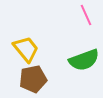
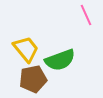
green semicircle: moved 24 px left
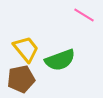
pink line: moved 2 px left; rotated 35 degrees counterclockwise
brown pentagon: moved 12 px left
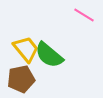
green semicircle: moved 11 px left, 5 px up; rotated 60 degrees clockwise
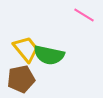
green semicircle: rotated 28 degrees counterclockwise
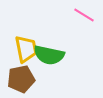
yellow trapezoid: rotated 28 degrees clockwise
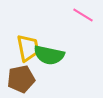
pink line: moved 1 px left
yellow trapezoid: moved 2 px right, 1 px up
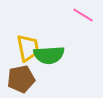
green semicircle: rotated 16 degrees counterclockwise
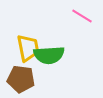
pink line: moved 1 px left, 1 px down
brown pentagon: rotated 20 degrees clockwise
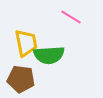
pink line: moved 11 px left, 1 px down
yellow trapezoid: moved 2 px left, 5 px up
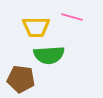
pink line: moved 1 px right; rotated 15 degrees counterclockwise
yellow trapezoid: moved 10 px right, 16 px up; rotated 100 degrees clockwise
